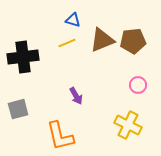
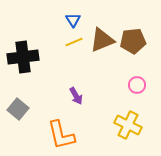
blue triangle: rotated 42 degrees clockwise
yellow line: moved 7 px right, 1 px up
pink circle: moved 1 px left
gray square: rotated 35 degrees counterclockwise
orange L-shape: moved 1 px right, 1 px up
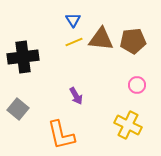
brown triangle: moved 1 px left, 1 px up; rotated 28 degrees clockwise
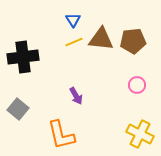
yellow cross: moved 12 px right, 9 px down
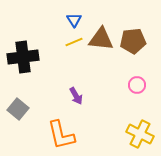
blue triangle: moved 1 px right
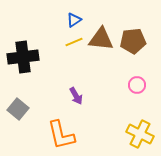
blue triangle: rotated 28 degrees clockwise
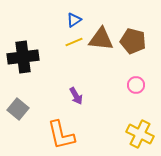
brown pentagon: rotated 20 degrees clockwise
pink circle: moved 1 px left
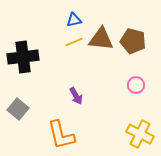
blue triangle: rotated 21 degrees clockwise
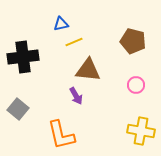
blue triangle: moved 13 px left, 4 px down
brown triangle: moved 13 px left, 31 px down
yellow cross: moved 1 px right, 3 px up; rotated 16 degrees counterclockwise
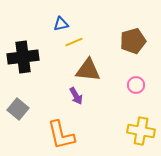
brown pentagon: rotated 30 degrees counterclockwise
